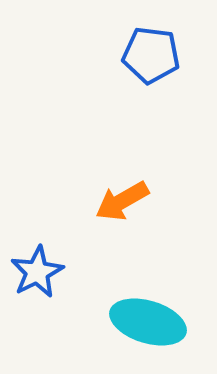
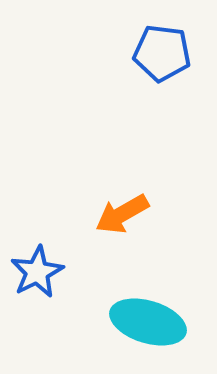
blue pentagon: moved 11 px right, 2 px up
orange arrow: moved 13 px down
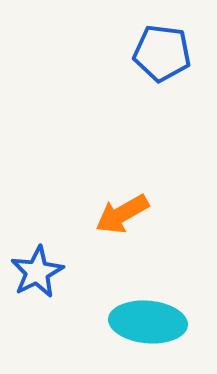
cyan ellipse: rotated 12 degrees counterclockwise
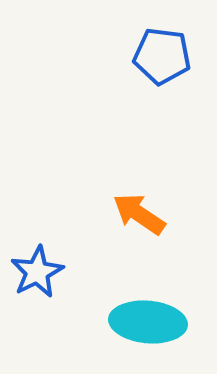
blue pentagon: moved 3 px down
orange arrow: moved 17 px right; rotated 64 degrees clockwise
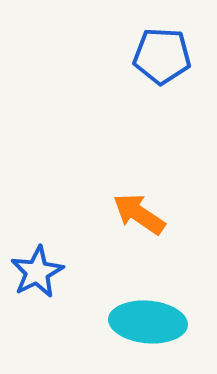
blue pentagon: rotated 4 degrees counterclockwise
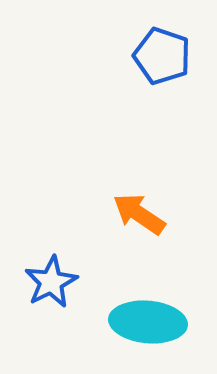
blue pentagon: rotated 16 degrees clockwise
blue star: moved 14 px right, 10 px down
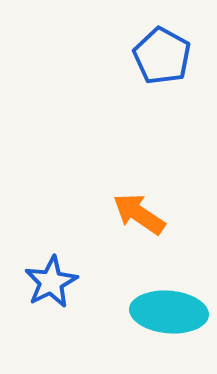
blue pentagon: rotated 10 degrees clockwise
cyan ellipse: moved 21 px right, 10 px up
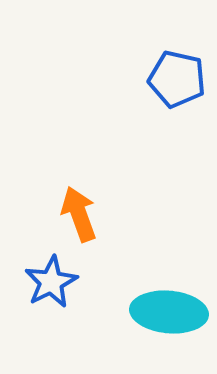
blue pentagon: moved 15 px right, 23 px down; rotated 16 degrees counterclockwise
orange arrow: moved 60 px left; rotated 36 degrees clockwise
